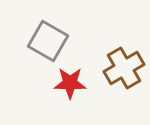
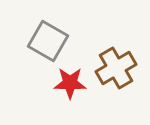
brown cross: moved 8 px left
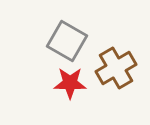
gray square: moved 19 px right
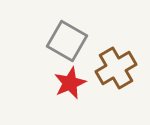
red star: rotated 24 degrees counterclockwise
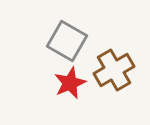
brown cross: moved 2 px left, 2 px down
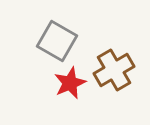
gray square: moved 10 px left
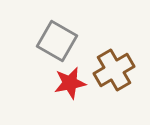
red star: rotated 12 degrees clockwise
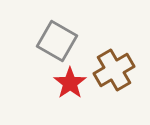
red star: rotated 24 degrees counterclockwise
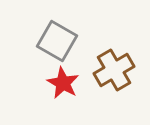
red star: moved 7 px left; rotated 8 degrees counterclockwise
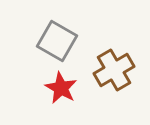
red star: moved 2 px left, 5 px down
